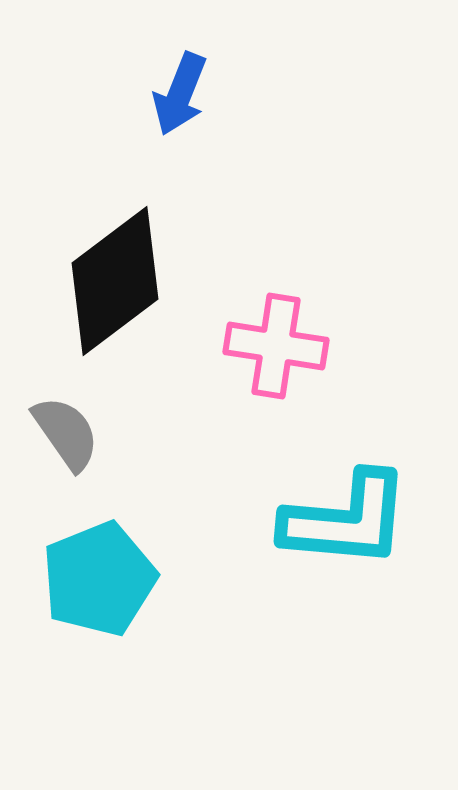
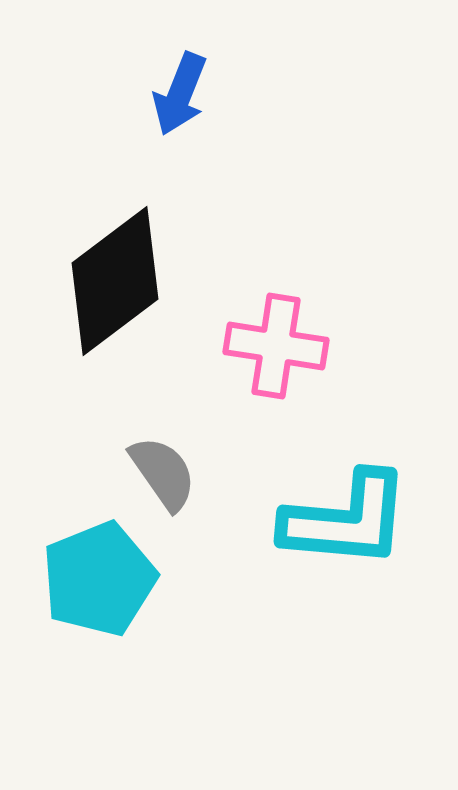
gray semicircle: moved 97 px right, 40 px down
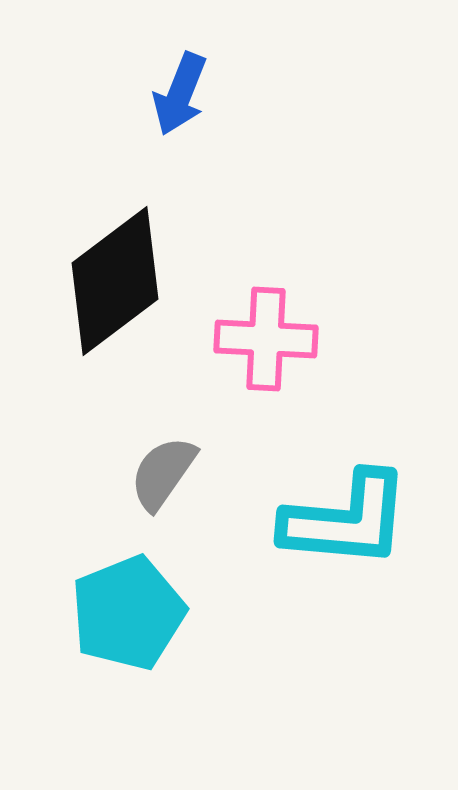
pink cross: moved 10 px left, 7 px up; rotated 6 degrees counterclockwise
gray semicircle: rotated 110 degrees counterclockwise
cyan pentagon: moved 29 px right, 34 px down
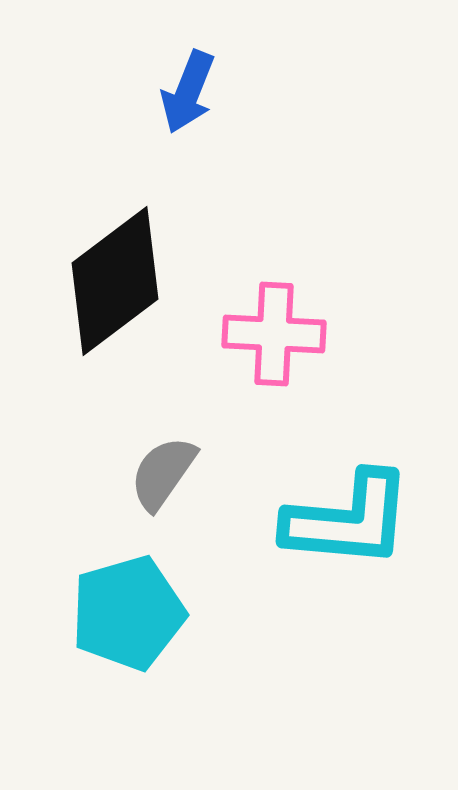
blue arrow: moved 8 px right, 2 px up
pink cross: moved 8 px right, 5 px up
cyan L-shape: moved 2 px right
cyan pentagon: rotated 6 degrees clockwise
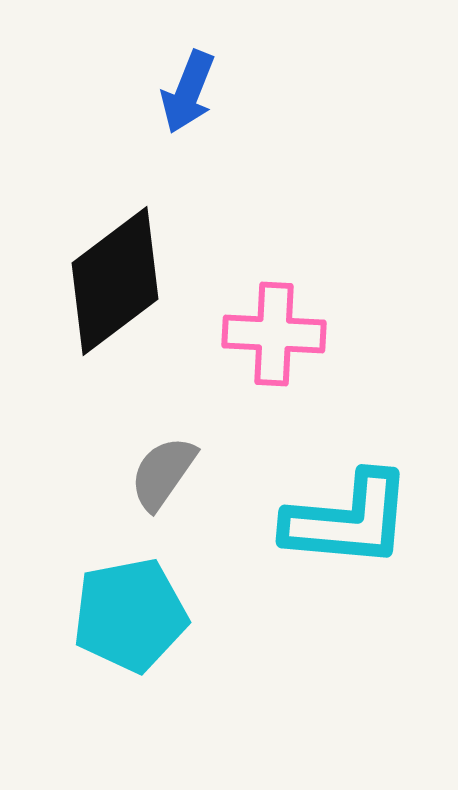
cyan pentagon: moved 2 px right, 2 px down; rotated 5 degrees clockwise
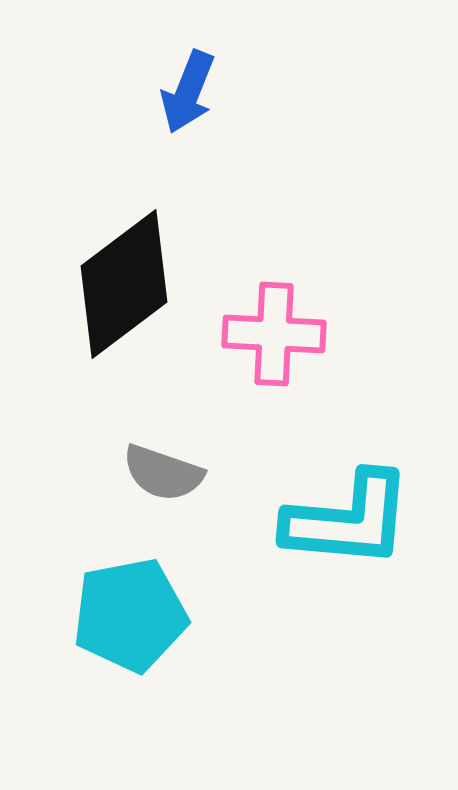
black diamond: moved 9 px right, 3 px down
gray semicircle: rotated 106 degrees counterclockwise
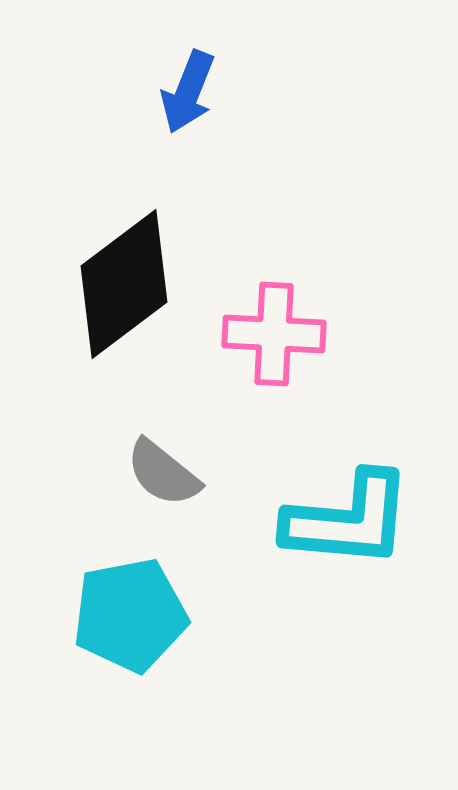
gray semicircle: rotated 20 degrees clockwise
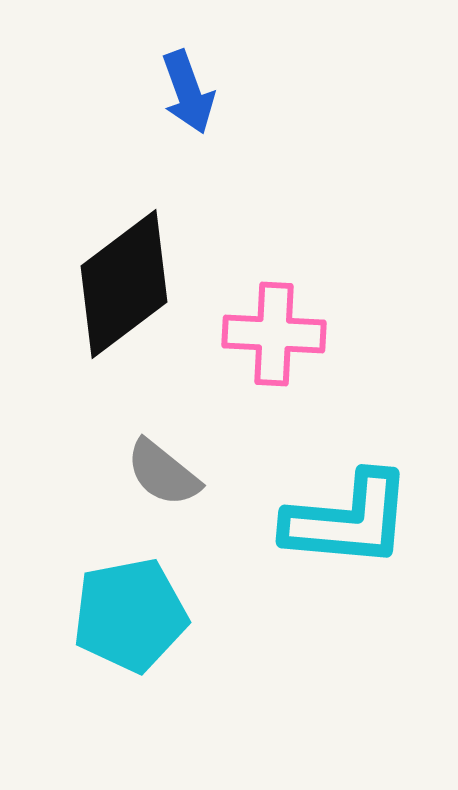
blue arrow: rotated 42 degrees counterclockwise
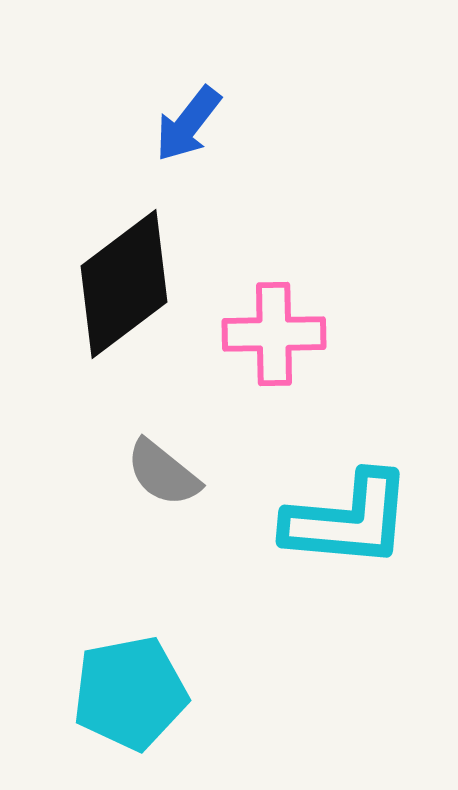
blue arrow: moved 32 px down; rotated 58 degrees clockwise
pink cross: rotated 4 degrees counterclockwise
cyan pentagon: moved 78 px down
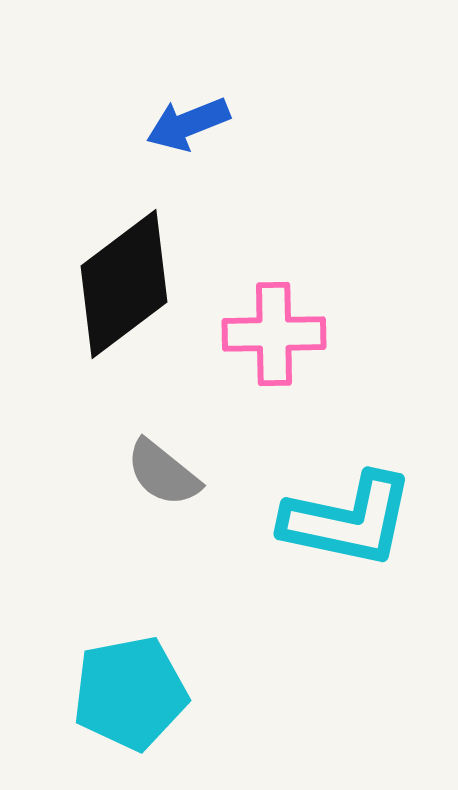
blue arrow: rotated 30 degrees clockwise
cyan L-shape: rotated 7 degrees clockwise
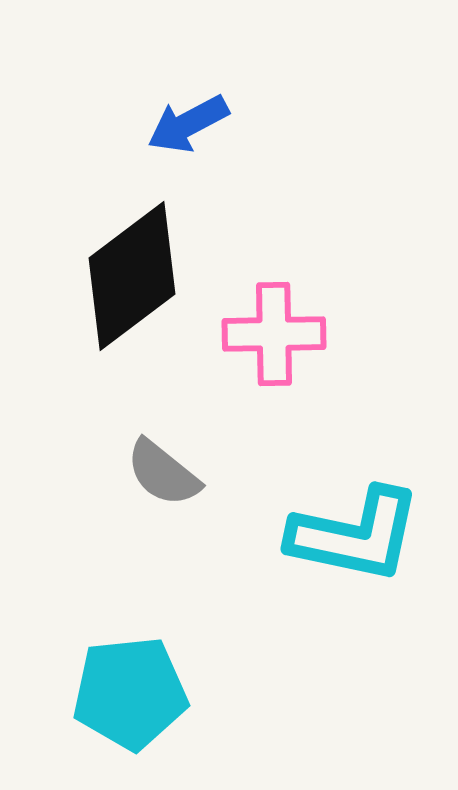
blue arrow: rotated 6 degrees counterclockwise
black diamond: moved 8 px right, 8 px up
cyan L-shape: moved 7 px right, 15 px down
cyan pentagon: rotated 5 degrees clockwise
